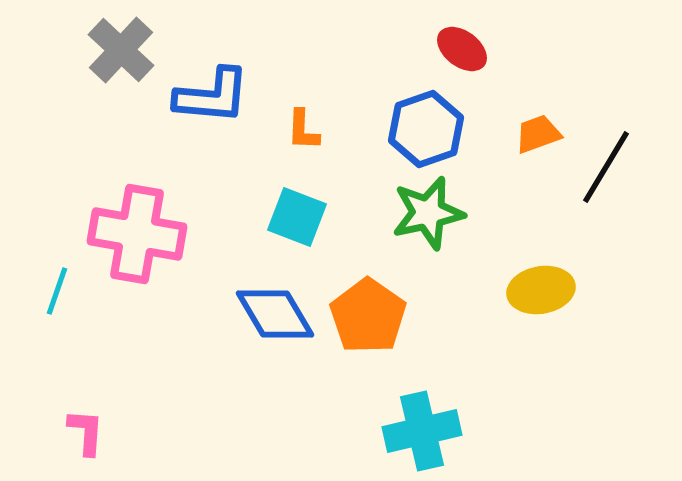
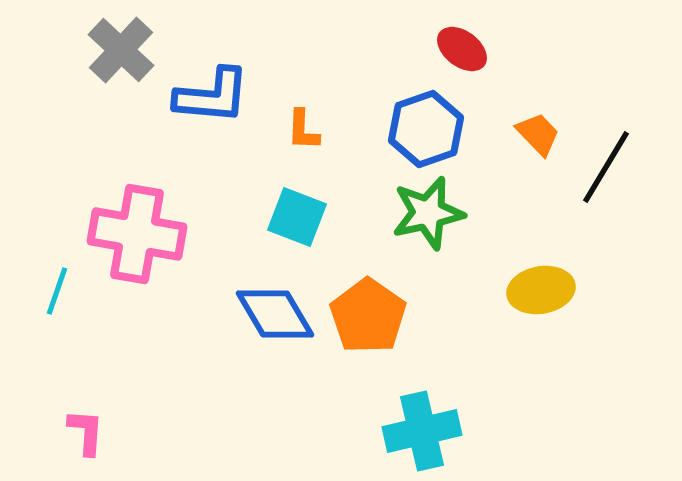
orange trapezoid: rotated 66 degrees clockwise
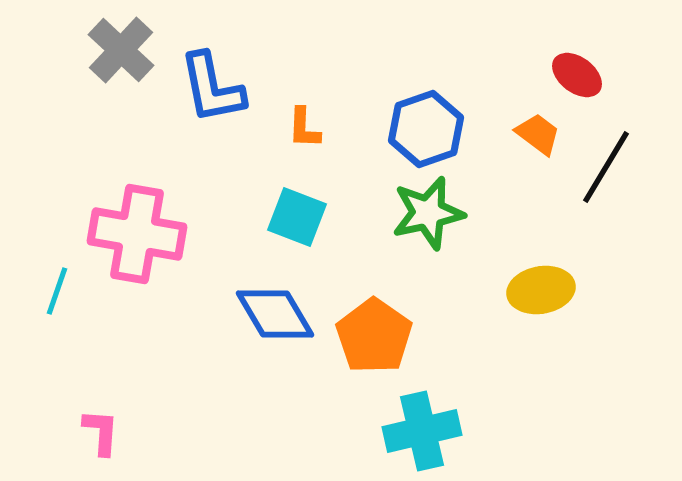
red ellipse: moved 115 px right, 26 px down
blue L-shape: moved 8 px up; rotated 74 degrees clockwise
orange L-shape: moved 1 px right, 2 px up
orange trapezoid: rotated 9 degrees counterclockwise
orange pentagon: moved 6 px right, 20 px down
pink L-shape: moved 15 px right
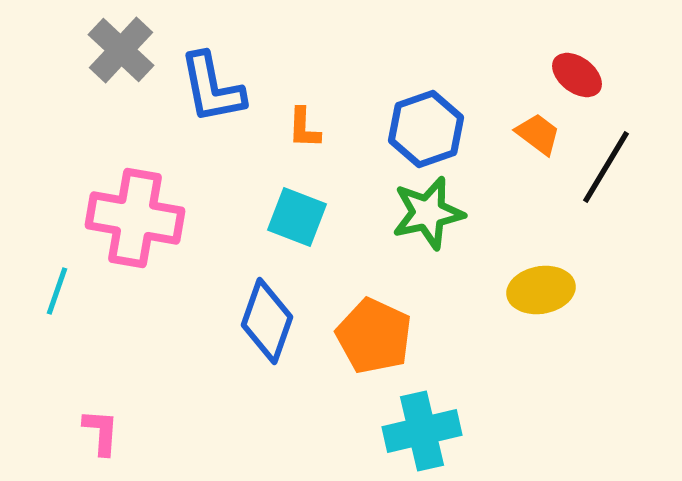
pink cross: moved 2 px left, 16 px up
blue diamond: moved 8 px left, 7 px down; rotated 50 degrees clockwise
orange pentagon: rotated 10 degrees counterclockwise
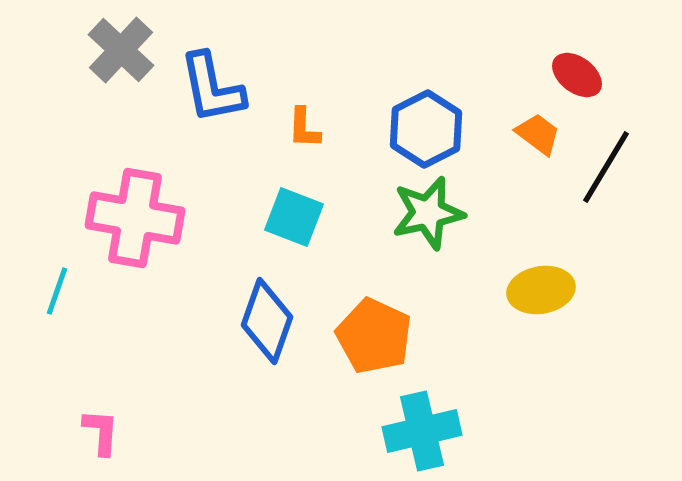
blue hexagon: rotated 8 degrees counterclockwise
cyan square: moved 3 px left
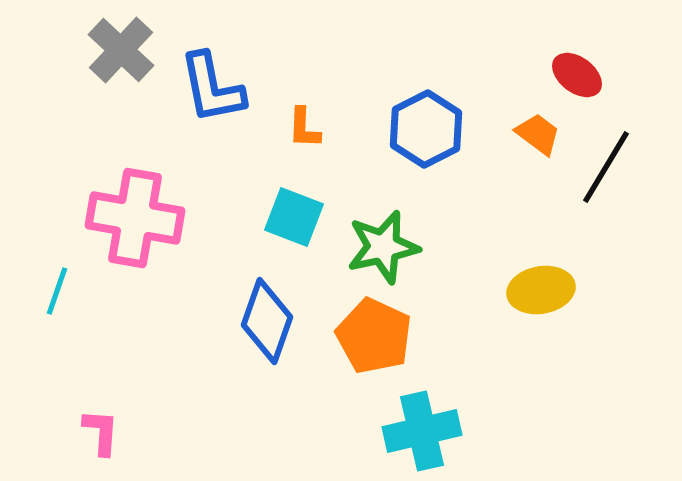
green star: moved 45 px left, 34 px down
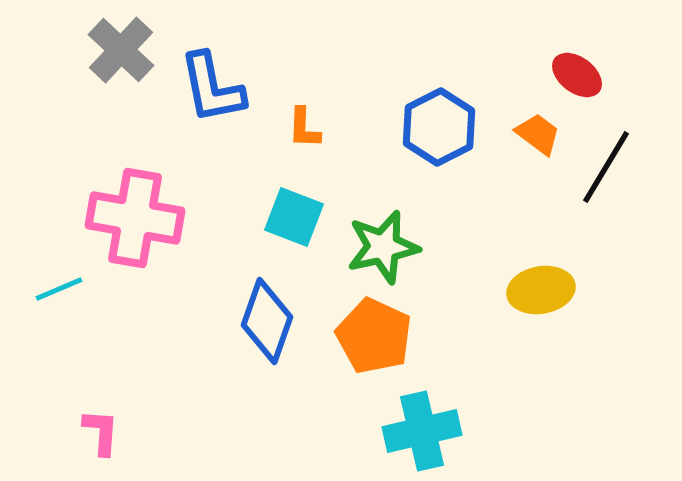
blue hexagon: moved 13 px right, 2 px up
cyan line: moved 2 px right, 2 px up; rotated 48 degrees clockwise
